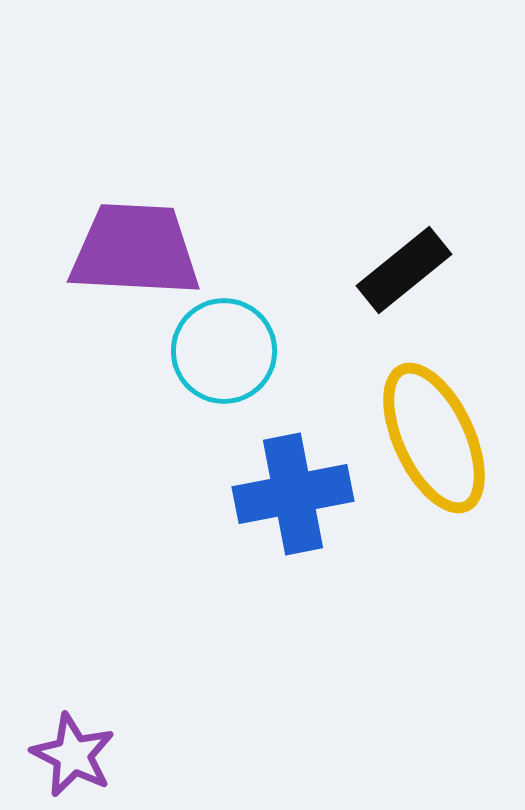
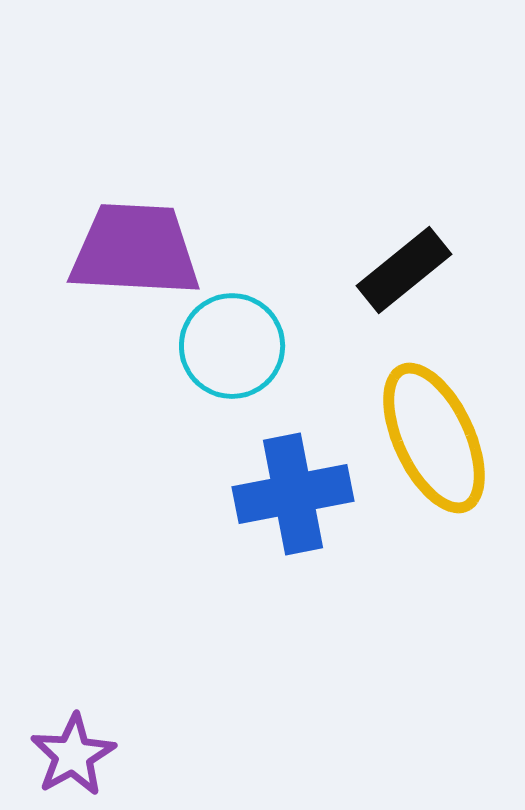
cyan circle: moved 8 px right, 5 px up
purple star: rotated 16 degrees clockwise
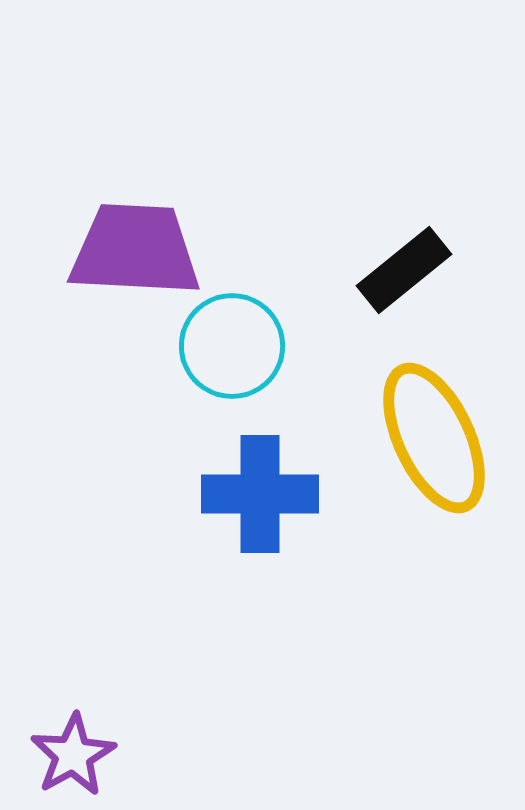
blue cross: moved 33 px left; rotated 11 degrees clockwise
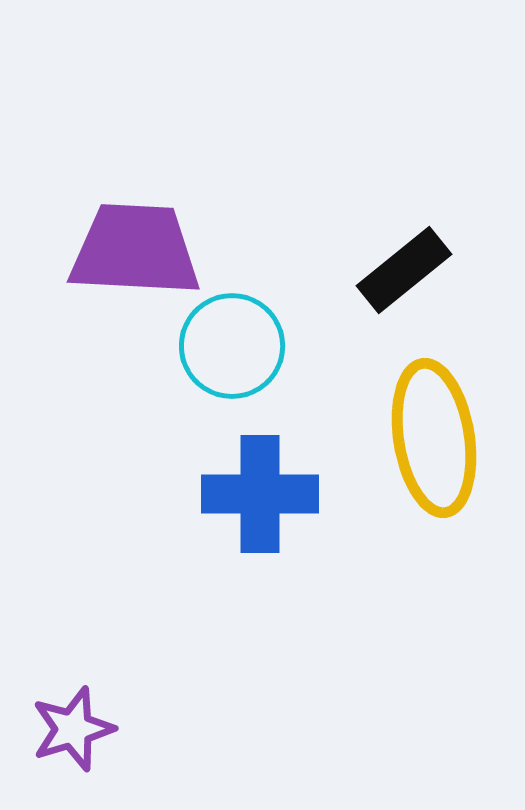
yellow ellipse: rotated 16 degrees clockwise
purple star: moved 26 px up; rotated 12 degrees clockwise
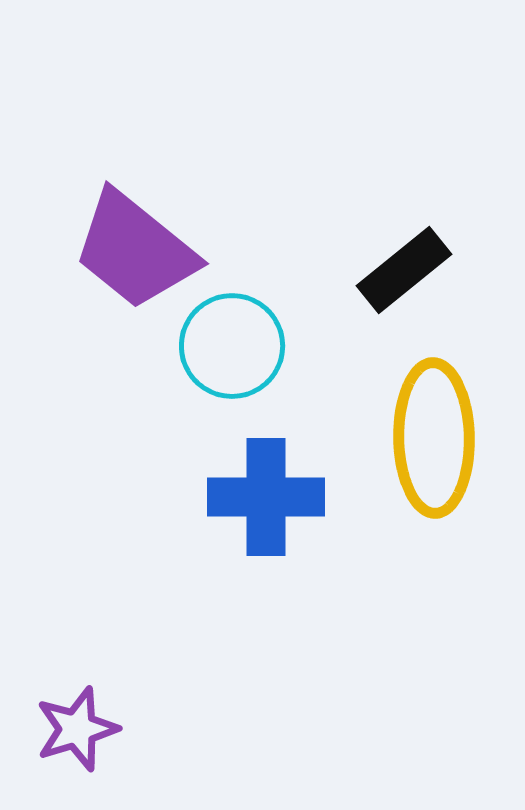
purple trapezoid: rotated 144 degrees counterclockwise
yellow ellipse: rotated 8 degrees clockwise
blue cross: moved 6 px right, 3 px down
purple star: moved 4 px right
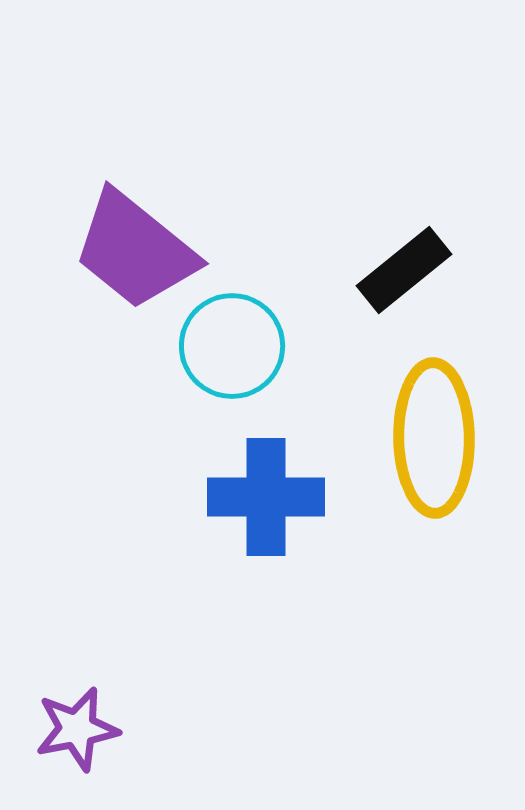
purple star: rotated 6 degrees clockwise
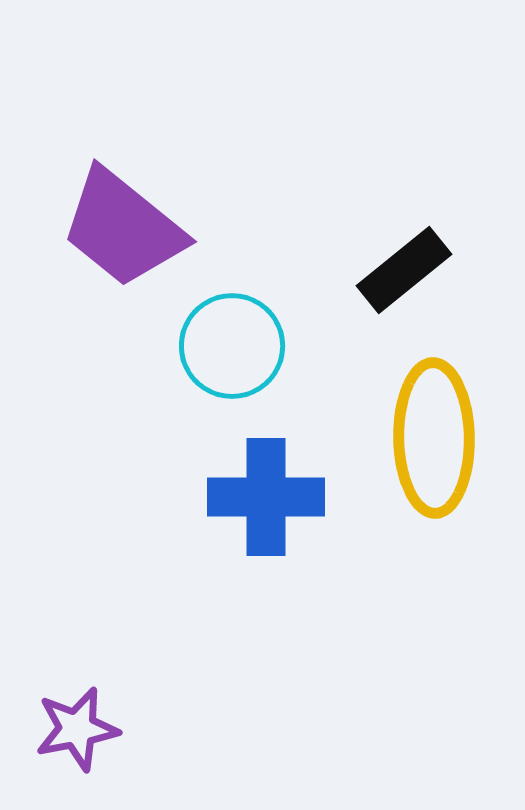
purple trapezoid: moved 12 px left, 22 px up
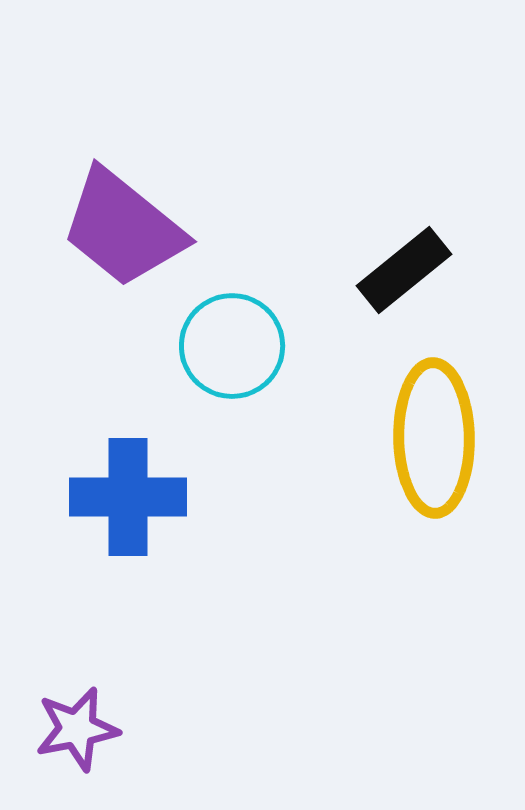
blue cross: moved 138 px left
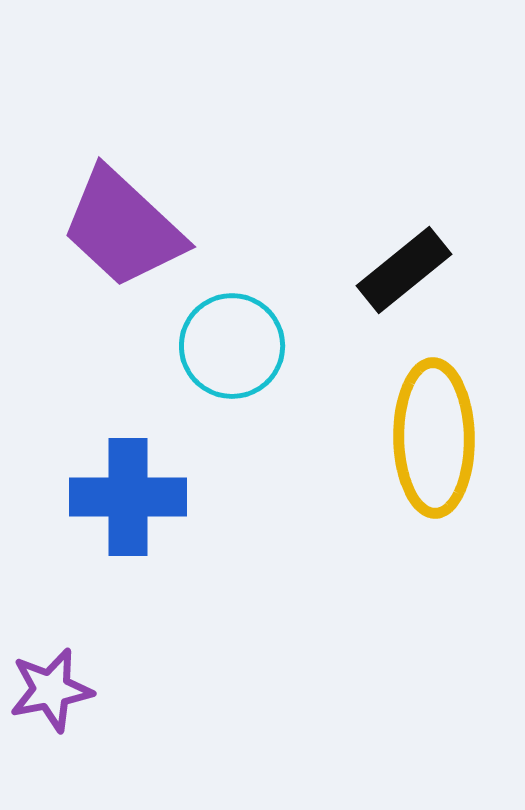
purple trapezoid: rotated 4 degrees clockwise
purple star: moved 26 px left, 39 px up
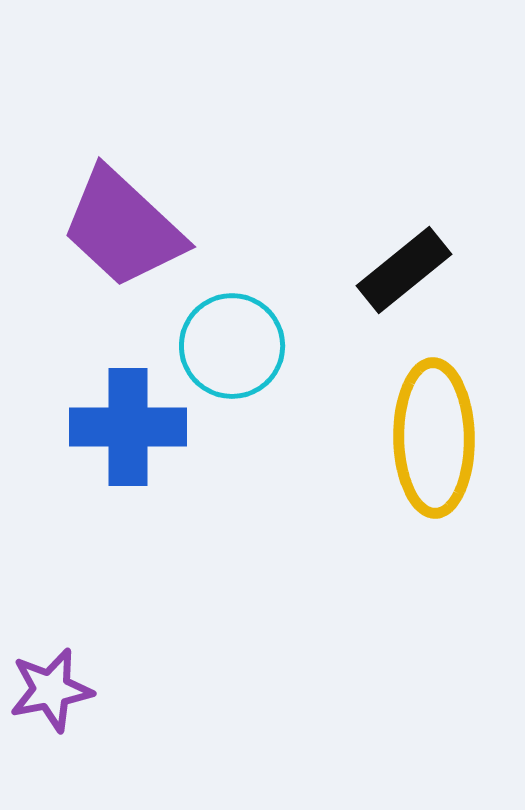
blue cross: moved 70 px up
